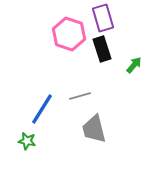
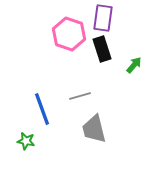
purple rectangle: rotated 24 degrees clockwise
blue line: rotated 52 degrees counterclockwise
green star: moved 1 px left
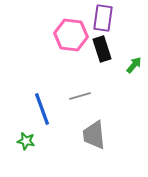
pink hexagon: moved 2 px right, 1 px down; rotated 12 degrees counterclockwise
gray trapezoid: moved 6 px down; rotated 8 degrees clockwise
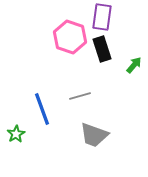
purple rectangle: moved 1 px left, 1 px up
pink hexagon: moved 1 px left, 2 px down; rotated 12 degrees clockwise
gray trapezoid: rotated 64 degrees counterclockwise
green star: moved 10 px left, 7 px up; rotated 30 degrees clockwise
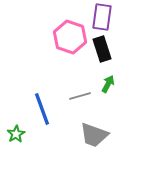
green arrow: moved 26 px left, 19 px down; rotated 12 degrees counterclockwise
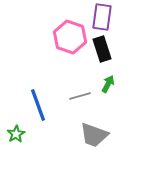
blue line: moved 4 px left, 4 px up
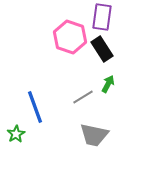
black rectangle: rotated 15 degrees counterclockwise
gray line: moved 3 px right, 1 px down; rotated 15 degrees counterclockwise
blue line: moved 3 px left, 2 px down
gray trapezoid: rotated 8 degrees counterclockwise
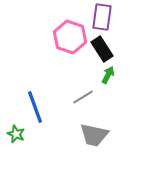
green arrow: moved 9 px up
green star: rotated 18 degrees counterclockwise
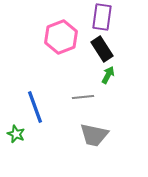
pink hexagon: moved 9 px left; rotated 20 degrees clockwise
gray line: rotated 25 degrees clockwise
